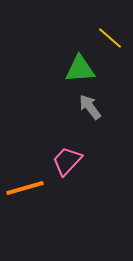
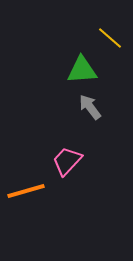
green triangle: moved 2 px right, 1 px down
orange line: moved 1 px right, 3 px down
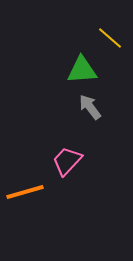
orange line: moved 1 px left, 1 px down
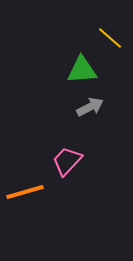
gray arrow: rotated 100 degrees clockwise
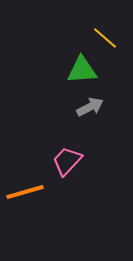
yellow line: moved 5 px left
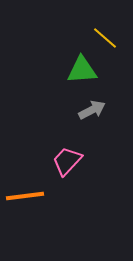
gray arrow: moved 2 px right, 3 px down
orange line: moved 4 px down; rotated 9 degrees clockwise
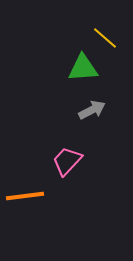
green triangle: moved 1 px right, 2 px up
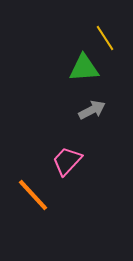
yellow line: rotated 16 degrees clockwise
green triangle: moved 1 px right
orange line: moved 8 px right, 1 px up; rotated 54 degrees clockwise
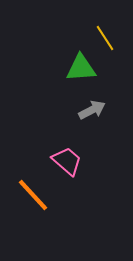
green triangle: moved 3 px left
pink trapezoid: rotated 88 degrees clockwise
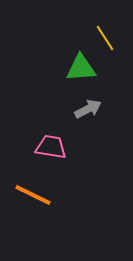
gray arrow: moved 4 px left, 1 px up
pink trapezoid: moved 16 px left, 14 px up; rotated 32 degrees counterclockwise
orange line: rotated 21 degrees counterclockwise
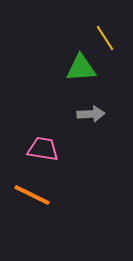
gray arrow: moved 3 px right, 5 px down; rotated 24 degrees clockwise
pink trapezoid: moved 8 px left, 2 px down
orange line: moved 1 px left
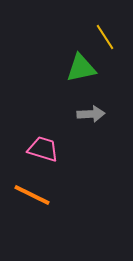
yellow line: moved 1 px up
green triangle: rotated 8 degrees counterclockwise
pink trapezoid: rotated 8 degrees clockwise
